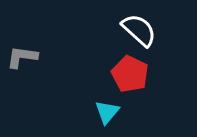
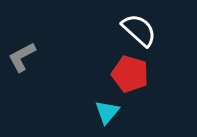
gray L-shape: rotated 36 degrees counterclockwise
red pentagon: rotated 9 degrees counterclockwise
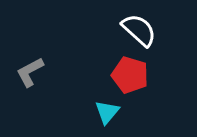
gray L-shape: moved 8 px right, 15 px down
red pentagon: moved 1 px down
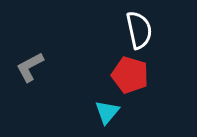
white semicircle: rotated 36 degrees clockwise
gray L-shape: moved 5 px up
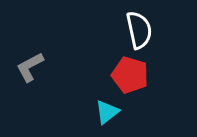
cyan triangle: rotated 12 degrees clockwise
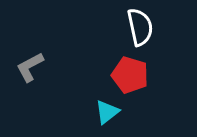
white semicircle: moved 1 px right, 3 px up
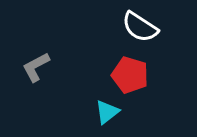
white semicircle: rotated 135 degrees clockwise
gray L-shape: moved 6 px right
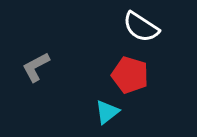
white semicircle: moved 1 px right
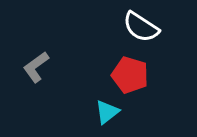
gray L-shape: rotated 8 degrees counterclockwise
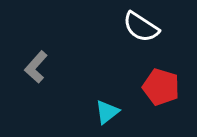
gray L-shape: rotated 12 degrees counterclockwise
red pentagon: moved 31 px right, 12 px down
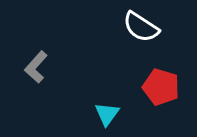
cyan triangle: moved 2 px down; rotated 16 degrees counterclockwise
